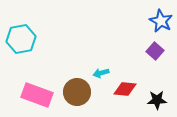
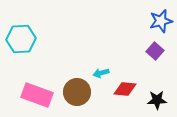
blue star: rotated 30 degrees clockwise
cyan hexagon: rotated 8 degrees clockwise
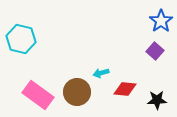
blue star: rotated 20 degrees counterclockwise
cyan hexagon: rotated 16 degrees clockwise
pink rectangle: moved 1 px right; rotated 16 degrees clockwise
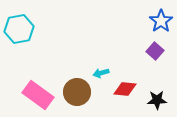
cyan hexagon: moved 2 px left, 10 px up; rotated 24 degrees counterclockwise
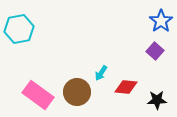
cyan arrow: rotated 42 degrees counterclockwise
red diamond: moved 1 px right, 2 px up
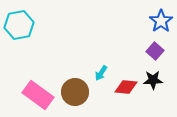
cyan hexagon: moved 4 px up
brown circle: moved 2 px left
black star: moved 4 px left, 20 px up
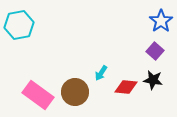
black star: rotated 12 degrees clockwise
